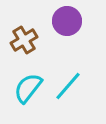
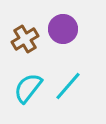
purple circle: moved 4 px left, 8 px down
brown cross: moved 1 px right, 1 px up
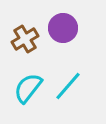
purple circle: moved 1 px up
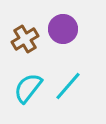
purple circle: moved 1 px down
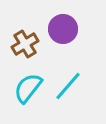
brown cross: moved 5 px down
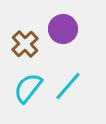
brown cross: rotated 12 degrees counterclockwise
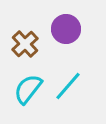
purple circle: moved 3 px right
cyan semicircle: moved 1 px down
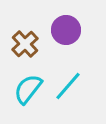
purple circle: moved 1 px down
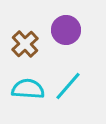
cyan semicircle: rotated 56 degrees clockwise
